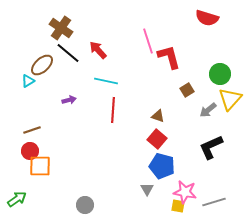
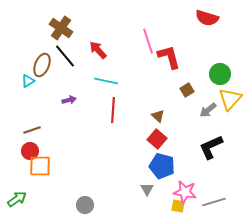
black line: moved 3 px left, 3 px down; rotated 10 degrees clockwise
brown ellipse: rotated 25 degrees counterclockwise
brown triangle: rotated 24 degrees clockwise
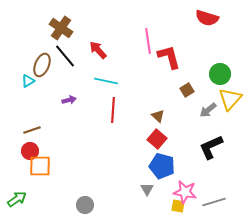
pink line: rotated 10 degrees clockwise
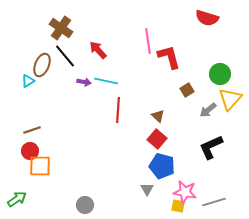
purple arrow: moved 15 px right, 18 px up; rotated 24 degrees clockwise
red line: moved 5 px right
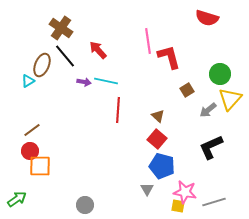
brown line: rotated 18 degrees counterclockwise
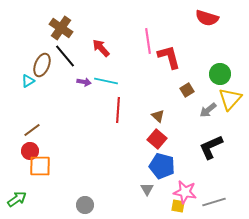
red arrow: moved 3 px right, 2 px up
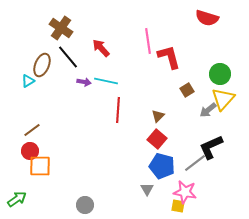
black line: moved 3 px right, 1 px down
yellow triangle: moved 7 px left
brown triangle: rotated 32 degrees clockwise
gray line: moved 19 px left, 39 px up; rotated 20 degrees counterclockwise
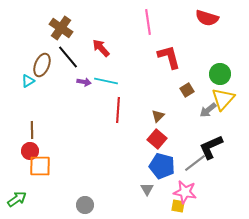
pink line: moved 19 px up
brown line: rotated 54 degrees counterclockwise
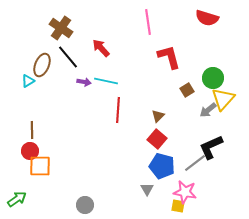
green circle: moved 7 px left, 4 px down
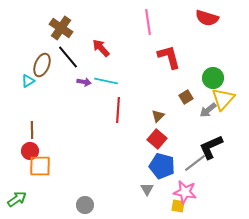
brown square: moved 1 px left, 7 px down
